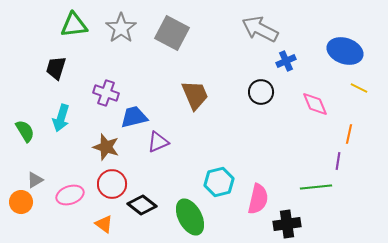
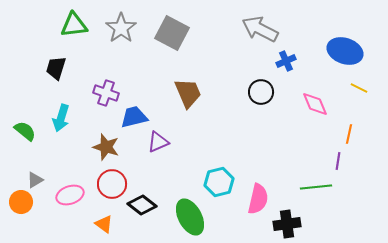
brown trapezoid: moved 7 px left, 2 px up
green semicircle: rotated 20 degrees counterclockwise
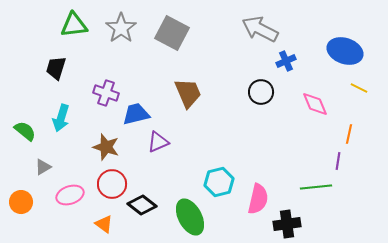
blue trapezoid: moved 2 px right, 3 px up
gray triangle: moved 8 px right, 13 px up
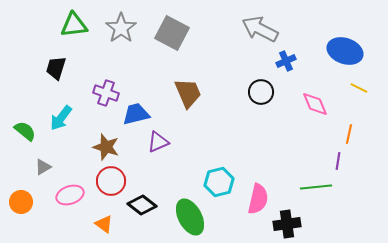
cyan arrow: rotated 20 degrees clockwise
red circle: moved 1 px left, 3 px up
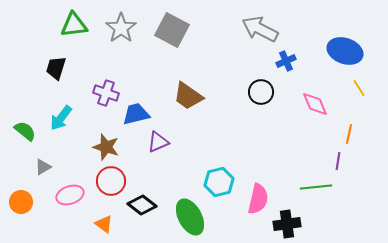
gray square: moved 3 px up
yellow line: rotated 30 degrees clockwise
brown trapezoid: moved 3 px down; rotated 148 degrees clockwise
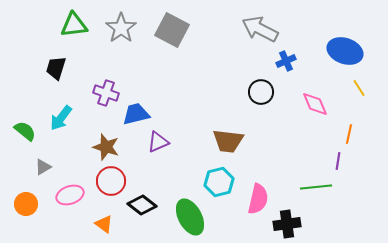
brown trapezoid: moved 40 px right, 45 px down; rotated 28 degrees counterclockwise
orange circle: moved 5 px right, 2 px down
